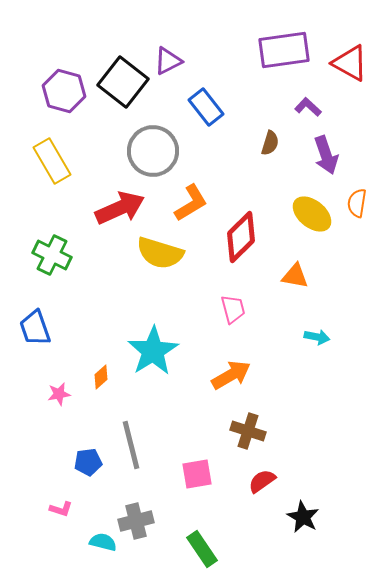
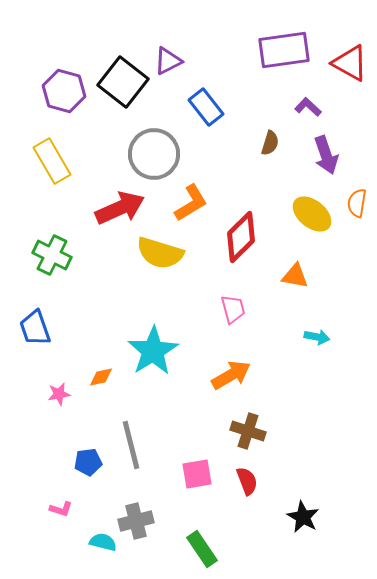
gray circle: moved 1 px right, 3 px down
orange diamond: rotated 30 degrees clockwise
red semicircle: moved 15 px left; rotated 104 degrees clockwise
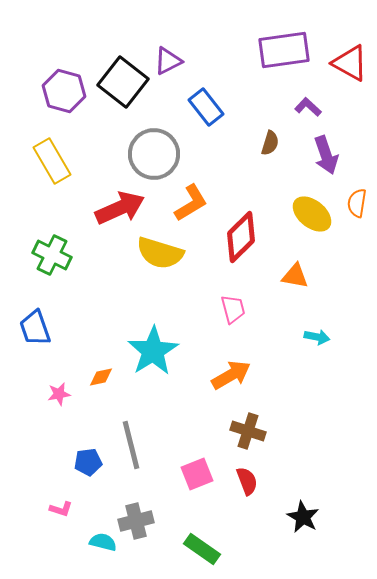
pink square: rotated 12 degrees counterclockwise
green rectangle: rotated 21 degrees counterclockwise
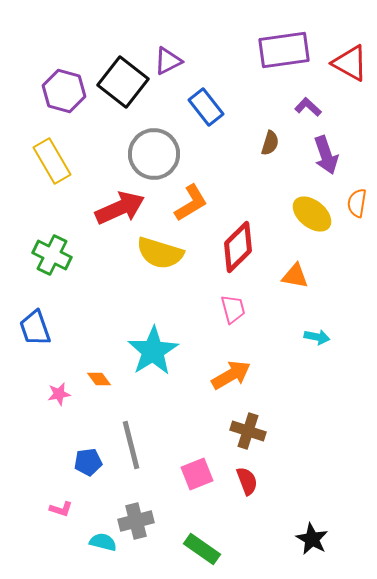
red diamond: moved 3 px left, 10 px down
orange diamond: moved 2 px left, 2 px down; rotated 65 degrees clockwise
black star: moved 9 px right, 22 px down
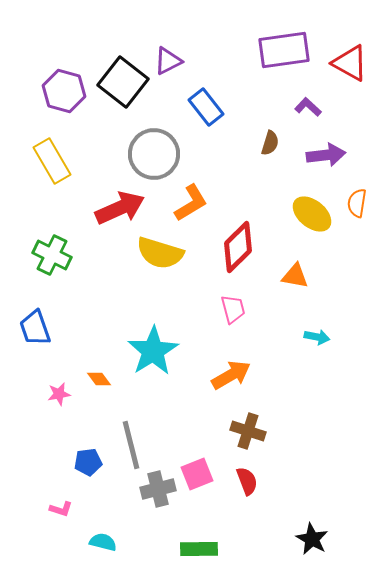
purple arrow: rotated 78 degrees counterclockwise
gray cross: moved 22 px right, 32 px up
green rectangle: moved 3 px left; rotated 36 degrees counterclockwise
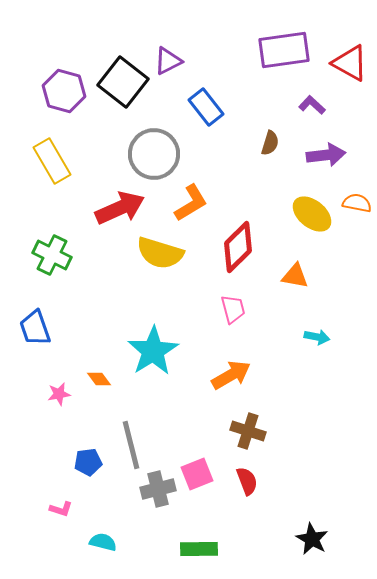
purple L-shape: moved 4 px right, 2 px up
orange semicircle: rotated 92 degrees clockwise
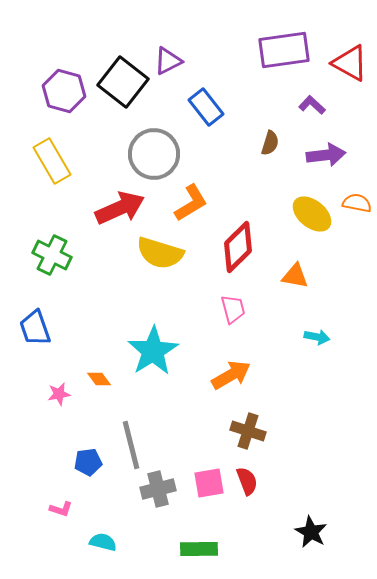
pink square: moved 12 px right, 9 px down; rotated 12 degrees clockwise
black star: moved 1 px left, 7 px up
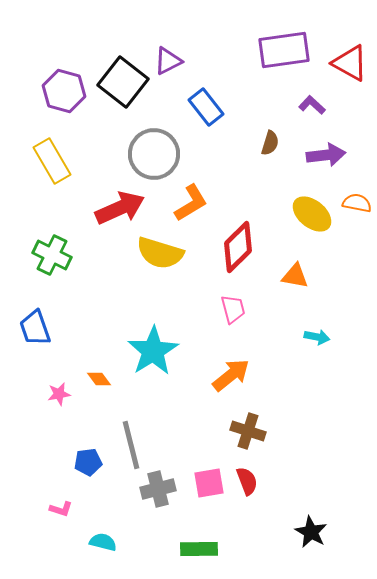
orange arrow: rotated 9 degrees counterclockwise
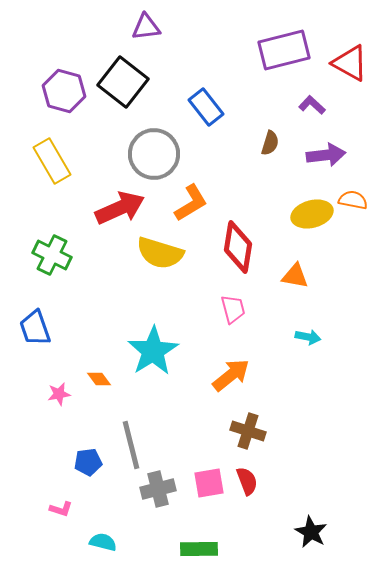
purple rectangle: rotated 6 degrees counterclockwise
purple triangle: moved 22 px left, 34 px up; rotated 20 degrees clockwise
orange semicircle: moved 4 px left, 3 px up
yellow ellipse: rotated 54 degrees counterclockwise
red diamond: rotated 36 degrees counterclockwise
cyan arrow: moved 9 px left
